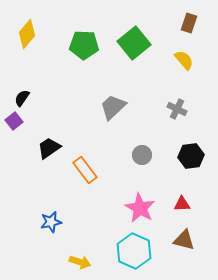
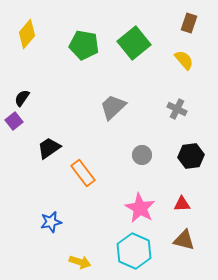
green pentagon: rotated 8 degrees clockwise
orange rectangle: moved 2 px left, 3 px down
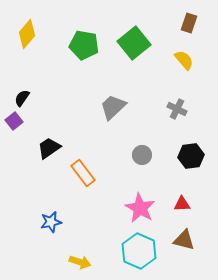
cyan hexagon: moved 5 px right
